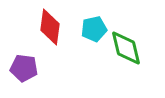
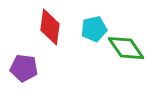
green diamond: rotated 21 degrees counterclockwise
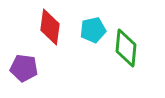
cyan pentagon: moved 1 px left, 1 px down
green diamond: rotated 39 degrees clockwise
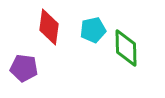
red diamond: moved 1 px left
green diamond: rotated 6 degrees counterclockwise
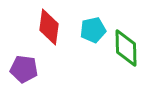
purple pentagon: moved 1 px down
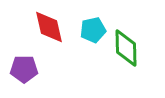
red diamond: rotated 21 degrees counterclockwise
purple pentagon: rotated 8 degrees counterclockwise
